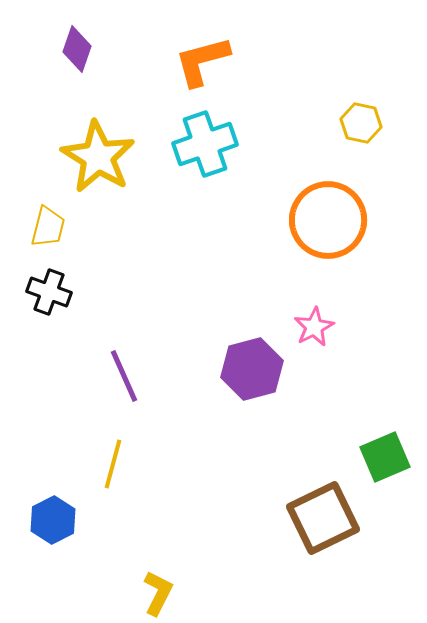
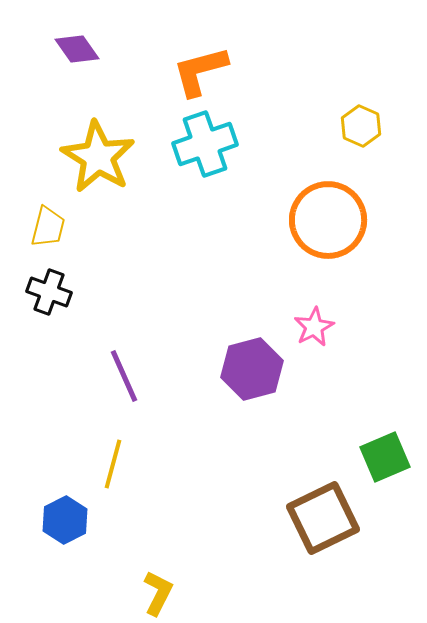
purple diamond: rotated 54 degrees counterclockwise
orange L-shape: moved 2 px left, 10 px down
yellow hexagon: moved 3 px down; rotated 12 degrees clockwise
blue hexagon: moved 12 px right
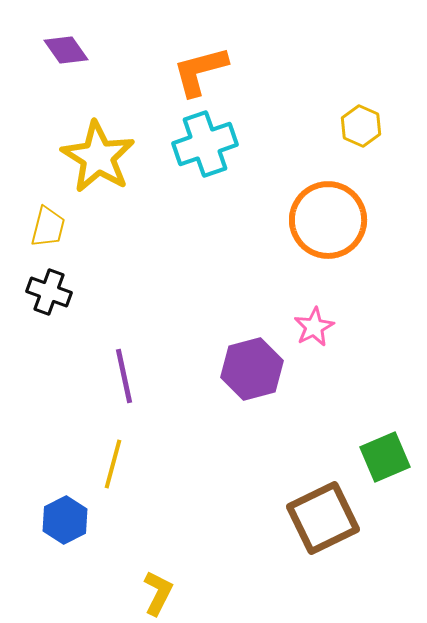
purple diamond: moved 11 px left, 1 px down
purple line: rotated 12 degrees clockwise
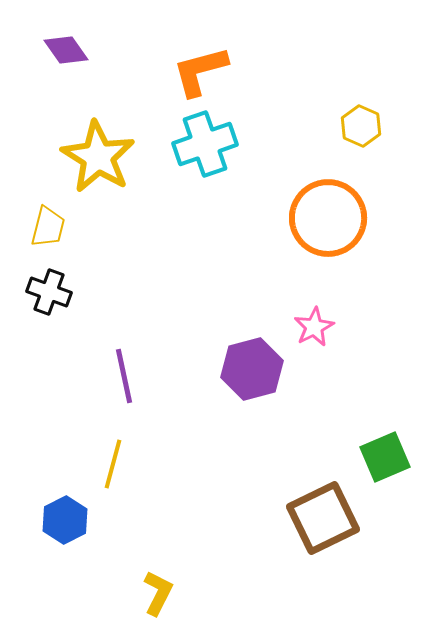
orange circle: moved 2 px up
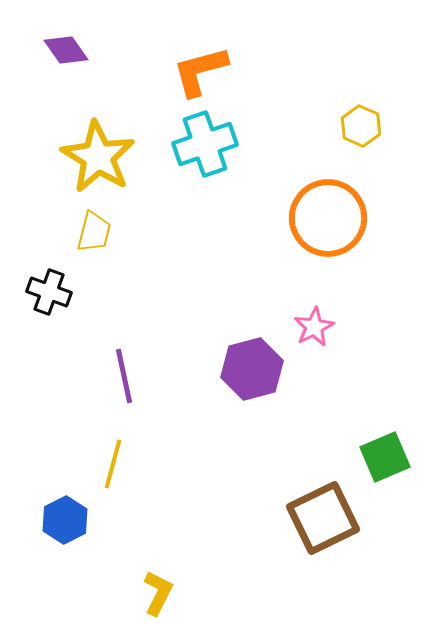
yellow trapezoid: moved 46 px right, 5 px down
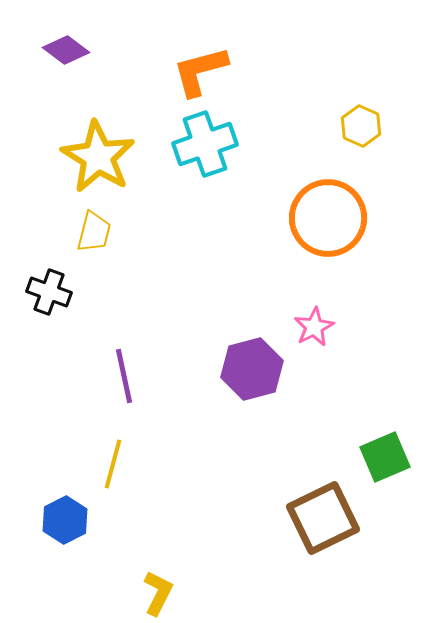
purple diamond: rotated 18 degrees counterclockwise
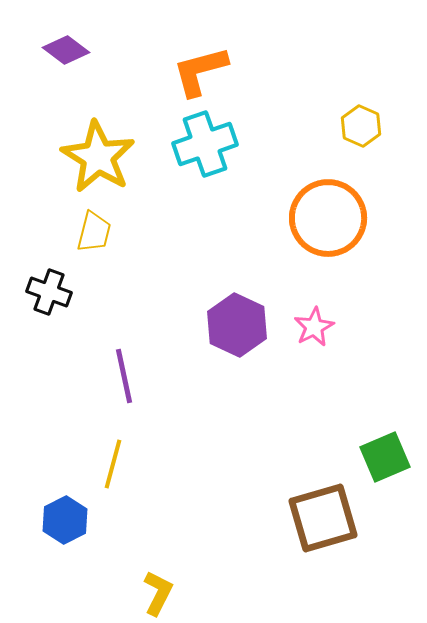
purple hexagon: moved 15 px left, 44 px up; rotated 20 degrees counterclockwise
brown square: rotated 10 degrees clockwise
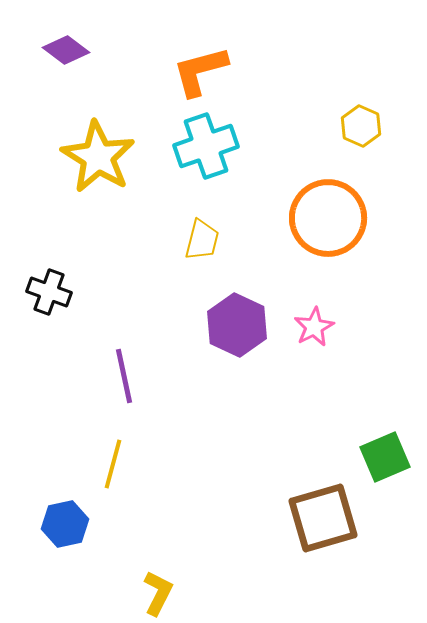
cyan cross: moved 1 px right, 2 px down
yellow trapezoid: moved 108 px right, 8 px down
blue hexagon: moved 4 px down; rotated 15 degrees clockwise
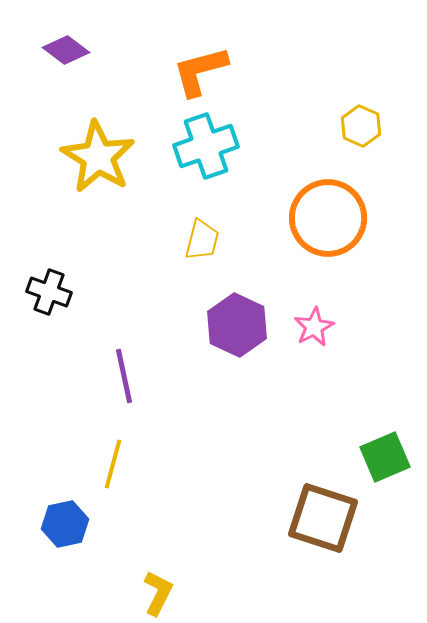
brown square: rotated 34 degrees clockwise
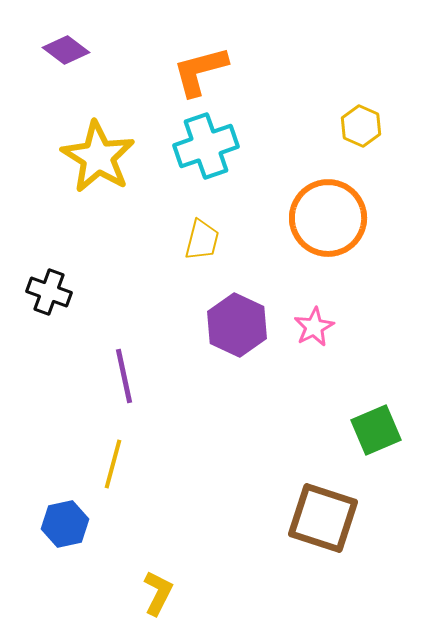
green square: moved 9 px left, 27 px up
